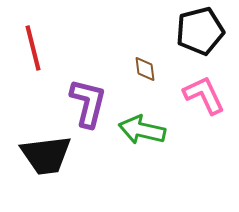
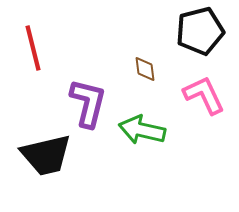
black trapezoid: rotated 6 degrees counterclockwise
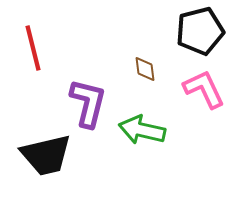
pink L-shape: moved 6 px up
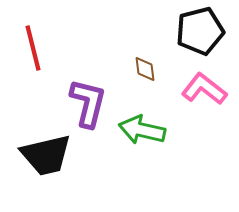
pink L-shape: rotated 27 degrees counterclockwise
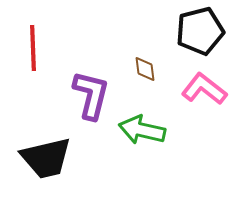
red line: rotated 12 degrees clockwise
purple L-shape: moved 3 px right, 8 px up
black trapezoid: moved 3 px down
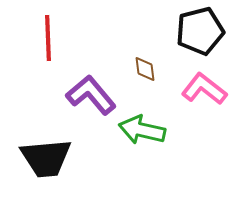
red line: moved 15 px right, 10 px up
purple L-shape: rotated 54 degrees counterclockwise
black trapezoid: rotated 8 degrees clockwise
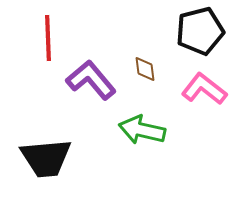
purple L-shape: moved 15 px up
